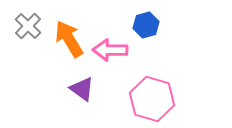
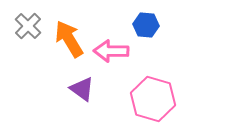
blue hexagon: rotated 20 degrees clockwise
pink arrow: moved 1 px right, 1 px down
pink hexagon: moved 1 px right
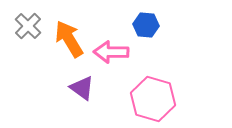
pink arrow: moved 1 px down
purple triangle: moved 1 px up
